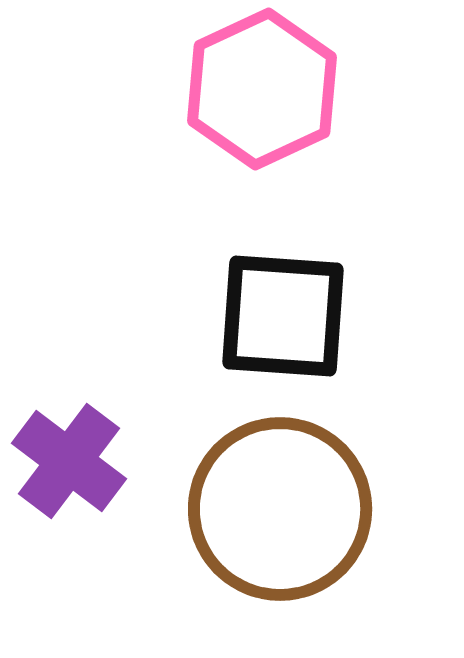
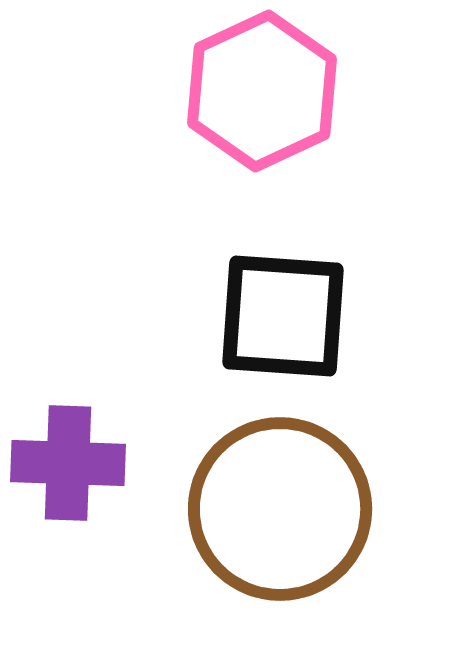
pink hexagon: moved 2 px down
purple cross: moved 1 px left, 2 px down; rotated 35 degrees counterclockwise
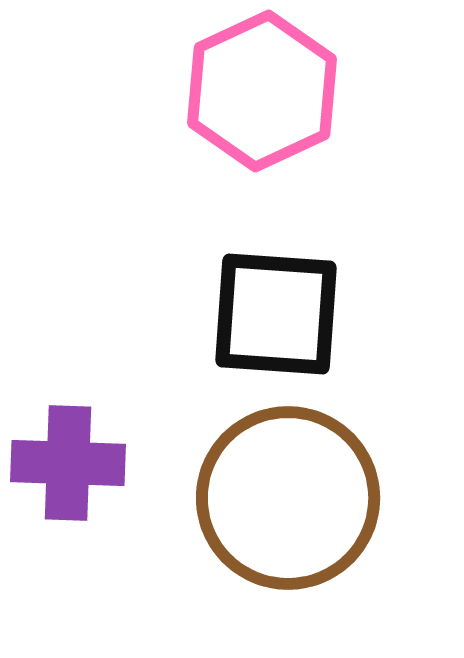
black square: moved 7 px left, 2 px up
brown circle: moved 8 px right, 11 px up
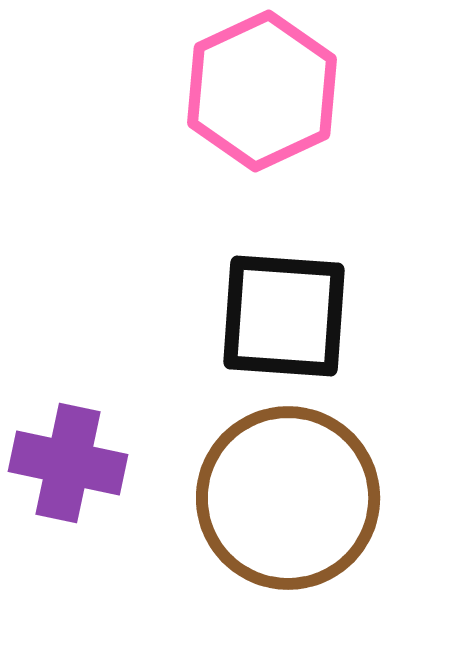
black square: moved 8 px right, 2 px down
purple cross: rotated 10 degrees clockwise
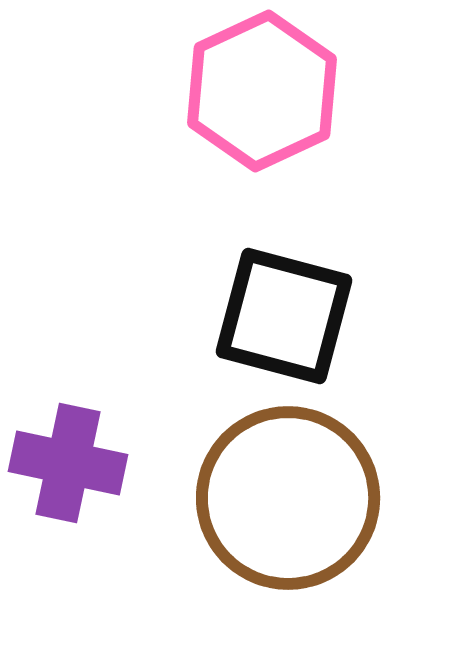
black square: rotated 11 degrees clockwise
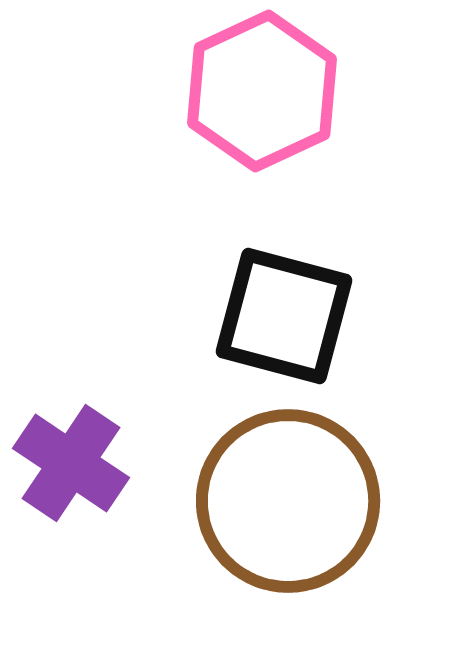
purple cross: moved 3 px right; rotated 22 degrees clockwise
brown circle: moved 3 px down
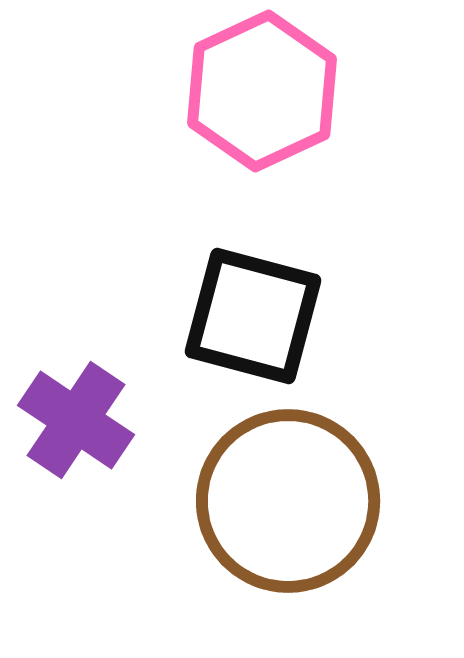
black square: moved 31 px left
purple cross: moved 5 px right, 43 px up
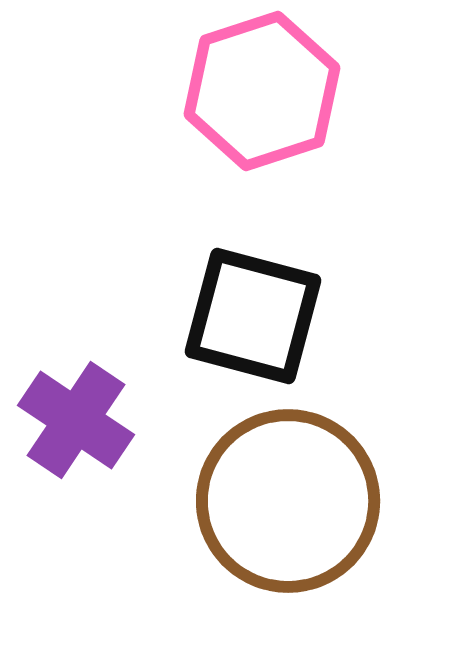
pink hexagon: rotated 7 degrees clockwise
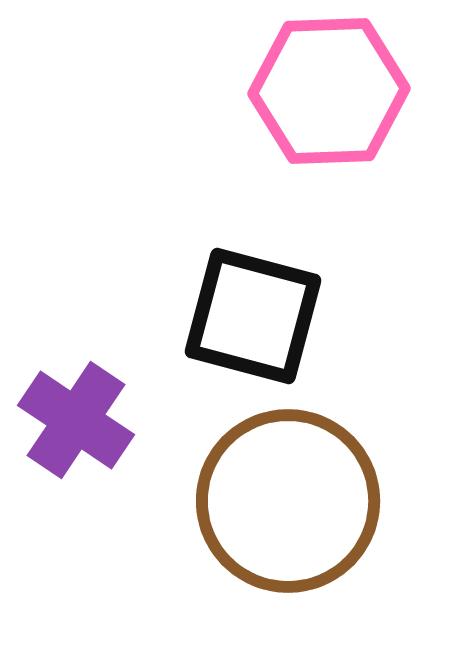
pink hexagon: moved 67 px right; rotated 16 degrees clockwise
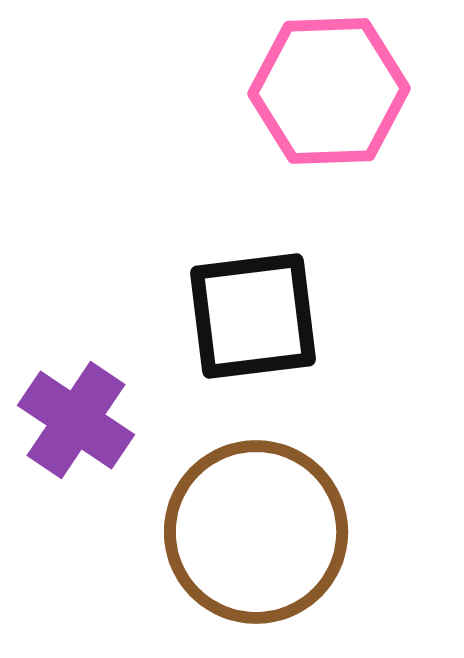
black square: rotated 22 degrees counterclockwise
brown circle: moved 32 px left, 31 px down
